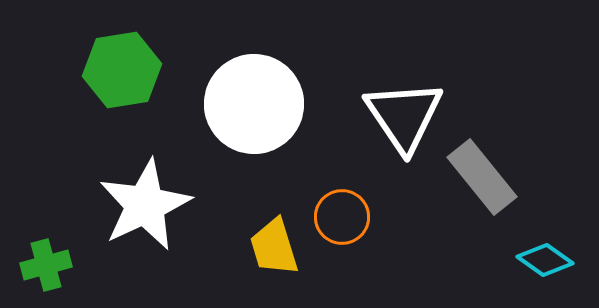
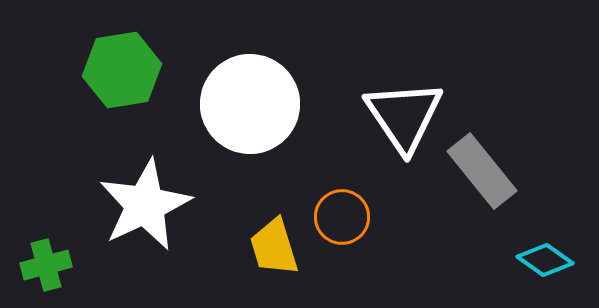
white circle: moved 4 px left
gray rectangle: moved 6 px up
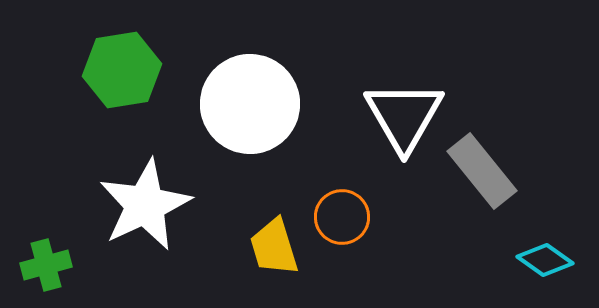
white triangle: rotated 4 degrees clockwise
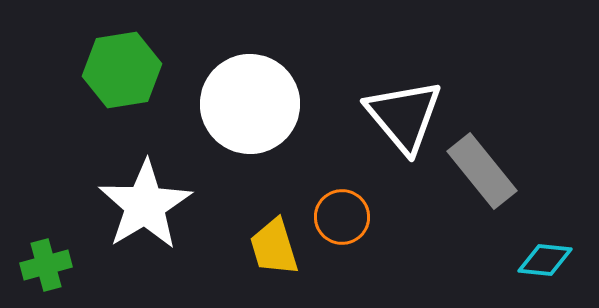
white triangle: rotated 10 degrees counterclockwise
white star: rotated 6 degrees counterclockwise
cyan diamond: rotated 30 degrees counterclockwise
